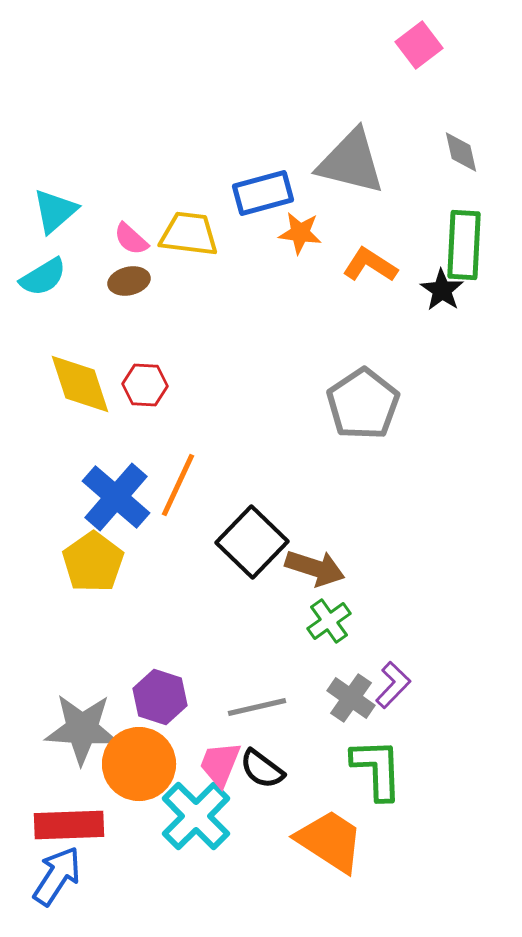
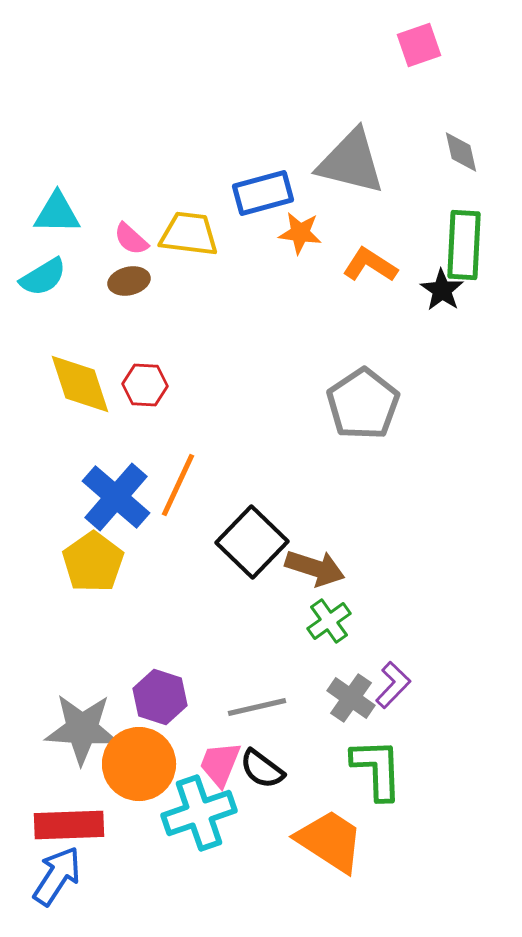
pink square: rotated 18 degrees clockwise
cyan triangle: moved 2 px right, 2 px down; rotated 42 degrees clockwise
cyan cross: moved 3 px right, 3 px up; rotated 26 degrees clockwise
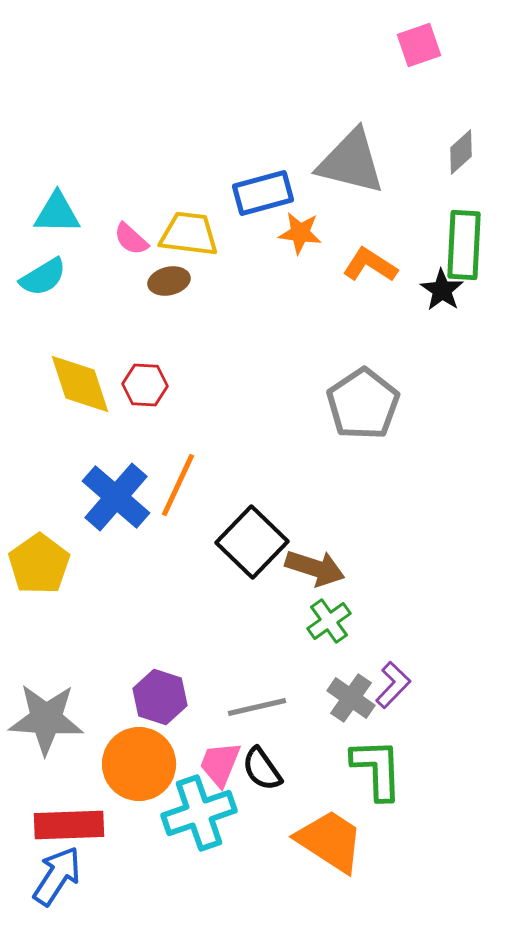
gray diamond: rotated 60 degrees clockwise
brown ellipse: moved 40 px right
yellow pentagon: moved 54 px left, 2 px down
gray star: moved 36 px left, 10 px up
black semicircle: rotated 18 degrees clockwise
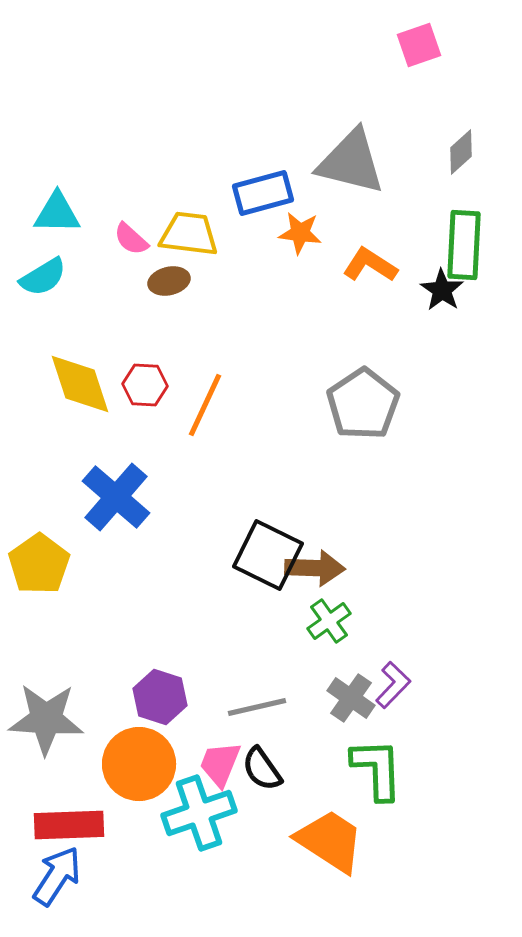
orange line: moved 27 px right, 80 px up
black square: moved 16 px right, 13 px down; rotated 18 degrees counterclockwise
brown arrow: rotated 16 degrees counterclockwise
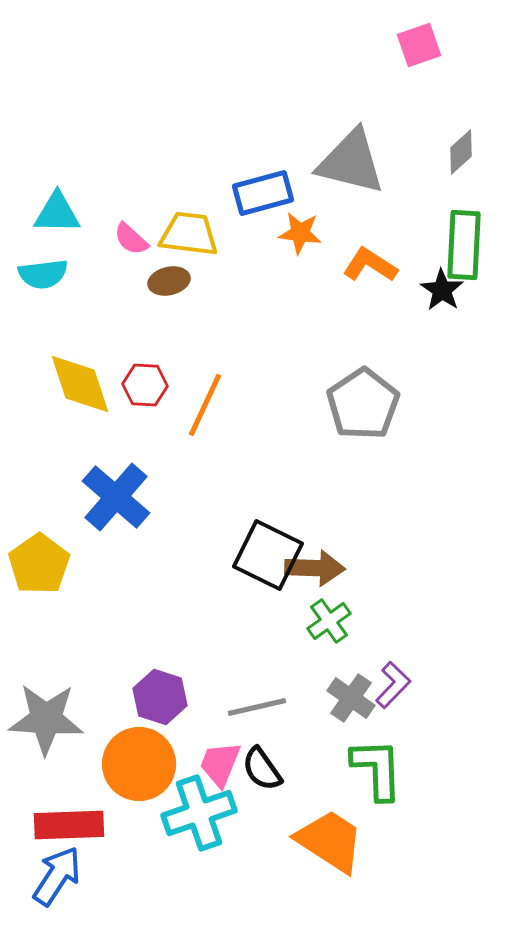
cyan semicircle: moved 3 px up; rotated 24 degrees clockwise
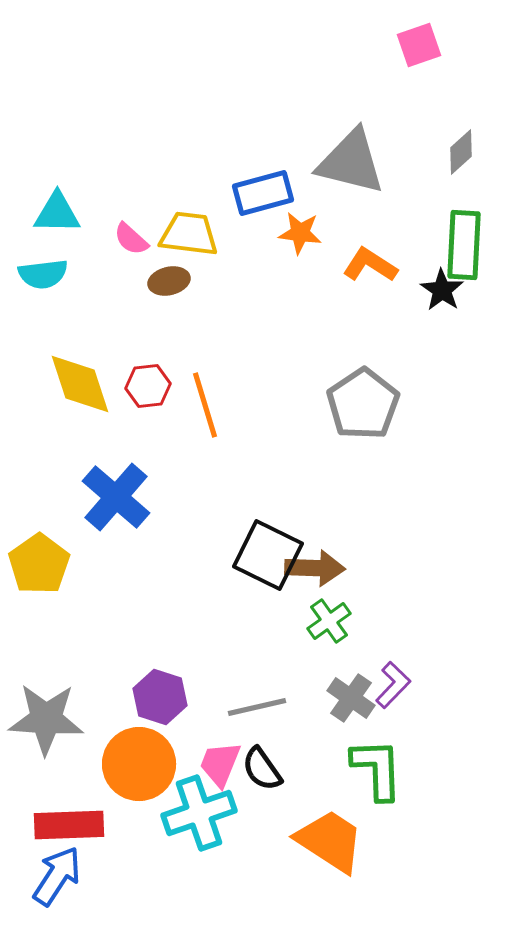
red hexagon: moved 3 px right, 1 px down; rotated 9 degrees counterclockwise
orange line: rotated 42 degrees counterclockwise
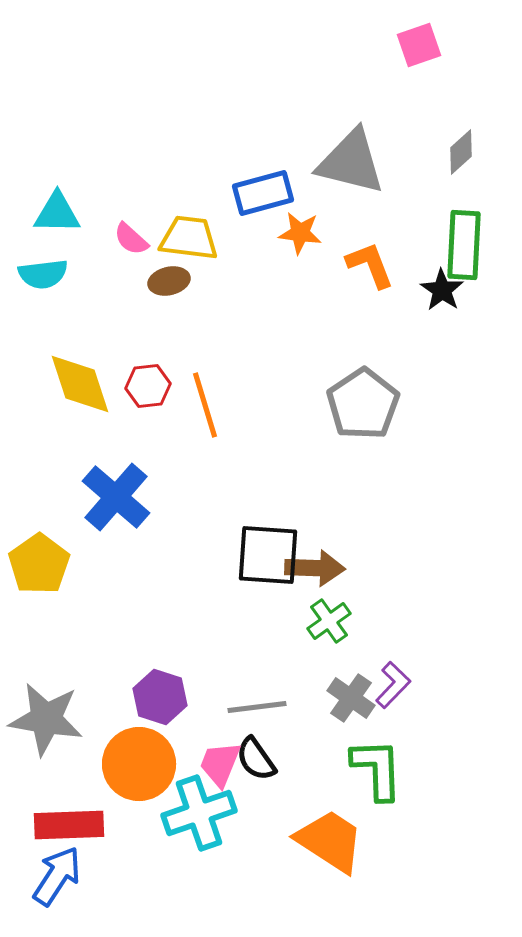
yellow trapezoid: moved 4 px down
orange L-shape: rotated 36 degrees clockwise
black square: rotated 22 degrees counterclockwise
gray line: rotated 6 degrees clockwise
gray star: rotated 6 degrees clockwise
black semicircle: moved 6 px left, 10 px up
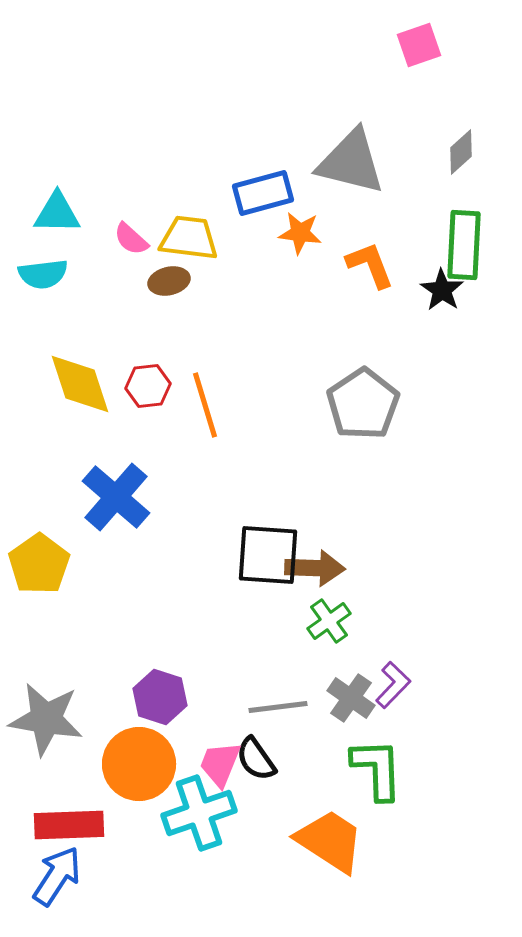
gray line: moved 21 px right
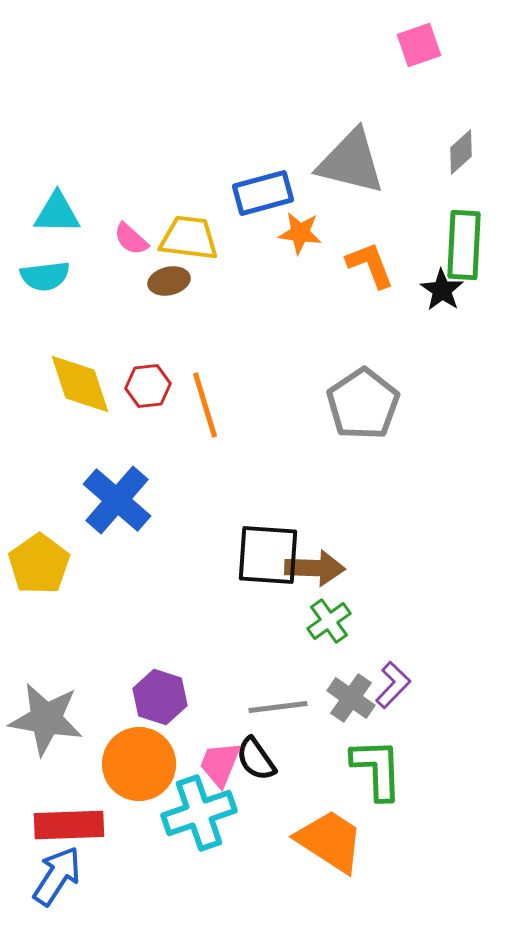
cyan semicircle: moved 2 px right, 2 px down
blue cross: moved 1 px right, 3 px down
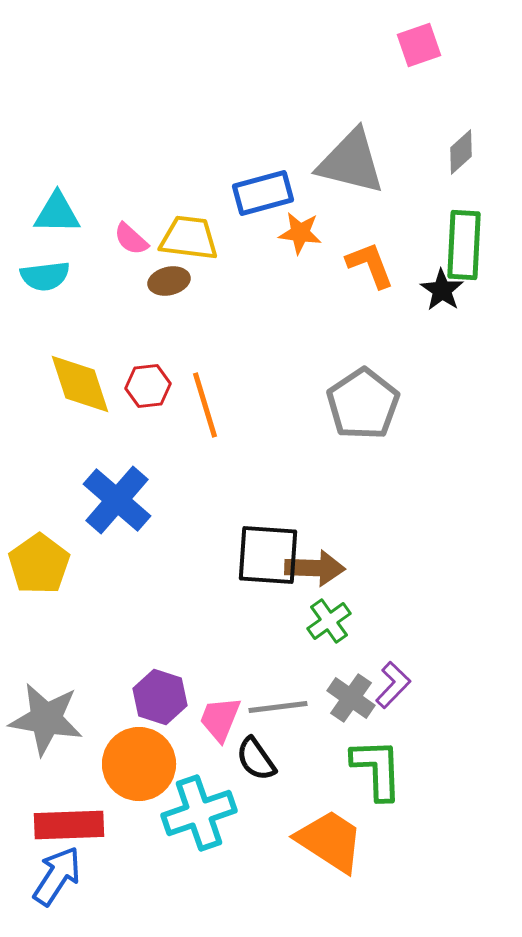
pink trapezoid: moved 45 px up
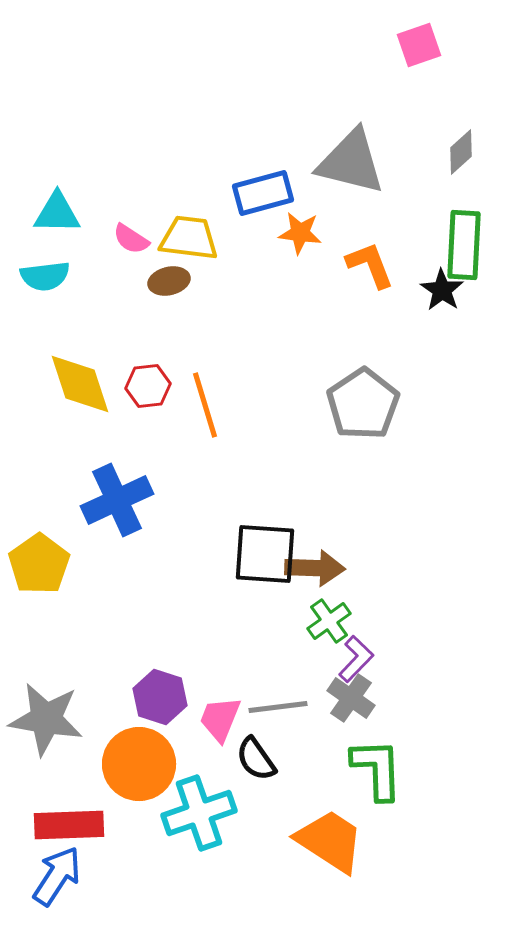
pink semicircle: rotated 9 degrees counterclockwise
blue cross: rotated 24 degrees clockwise
black square: moved 3 px left, 1 px up
purple L-shape: moved 37 px left, 26 px up
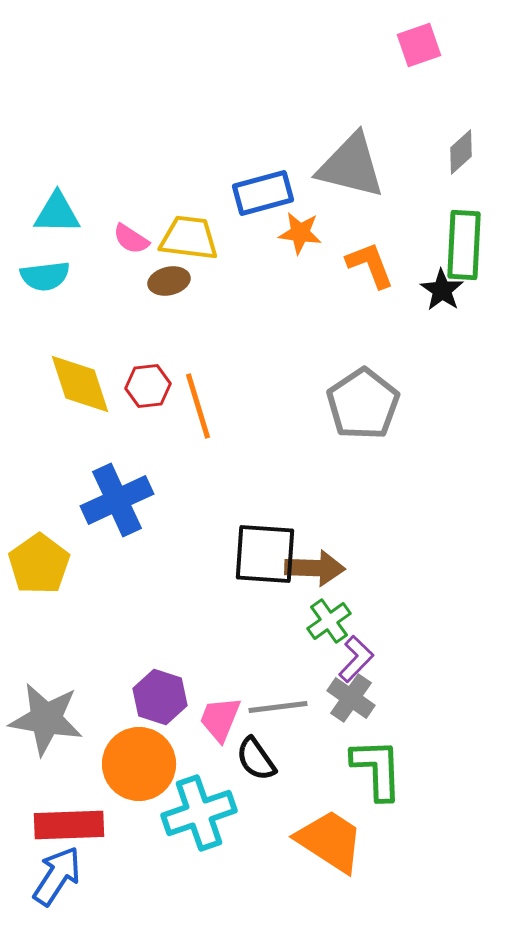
gray triangle: moved 4 px down
orange line: moved 7 px left, 1 px down
